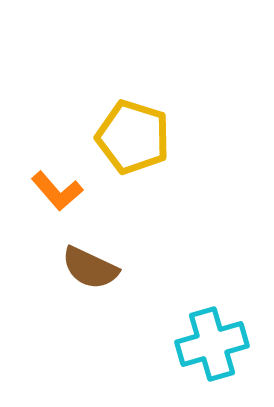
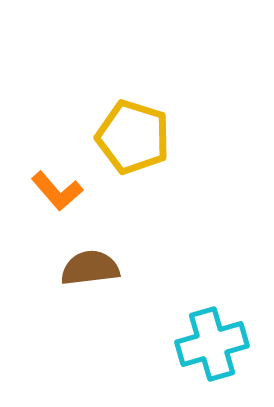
brown semicircle: rotated 148 degrees clockwise
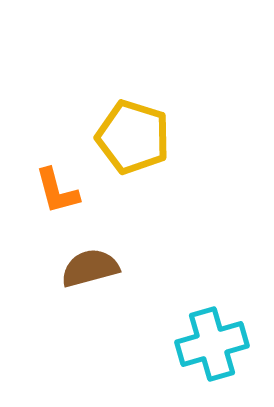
orange L-shape: rotated 26 degrees clockwise
brown semicircle: rotated 8 degrees counterclockwise
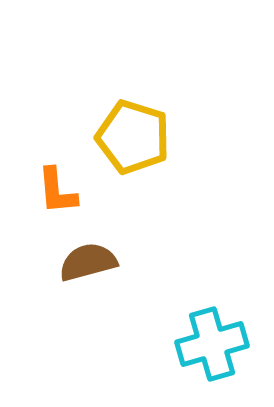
orange L-shape: rotated 10 degrees clockwise
brown semicircle: moved 2 px left, 6 px up
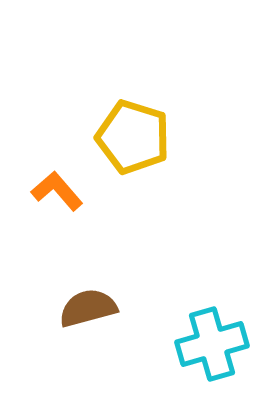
orange L-shape: rotated 144 degrees clockwise
brown semicircle: moved 46 px down
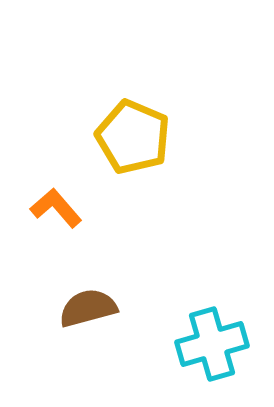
yellow pentagon: rotated 6 degrees clockwise
orange L-shape: moved 1 px left, 17 px down
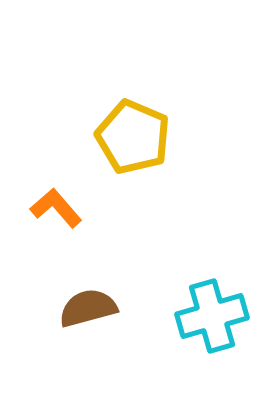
cyan cross: moved 28 px up
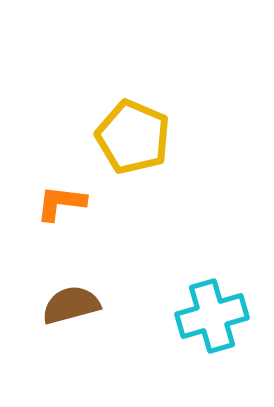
orange L-shape: moved 5 px right, 5 px up; rotated 42 degrees counterclockwise
brown semicircle: moved 17 px left, 3 px up
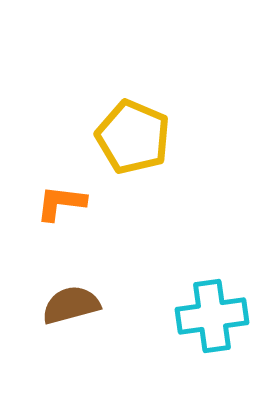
cyan cross: rotated 8 degrees clockwise
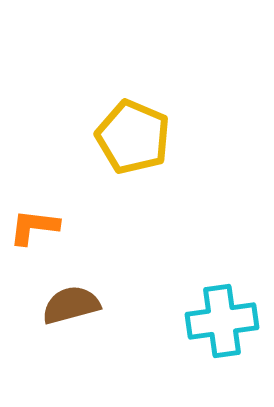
orange L-shape: moved 27 px left, 24 px down
cyan cross: moved 10 px right, 5 px down
